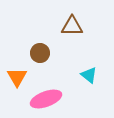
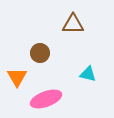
brown triangle: moved 1 px right, 2 px up
cyan triangle: moved 1 px left, 1 px up; rotated 24 degrees counterclockwise
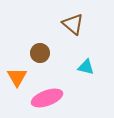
brown triangle: rotated 40 degrees clockwise
cyan triangle: moved 2 px left, 7 px up
pink ellipse: moved 1 px right, 1 px up
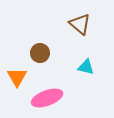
brown triangle: moved 7 px right
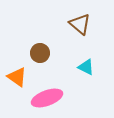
cyan triangle: rotated 12 degrees clockwise
orange triangle: rotated 25 degrees counterclockwise
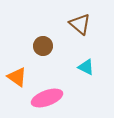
brown circle: moved 3 px right, 7 px up
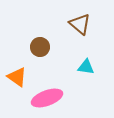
brown circle: moved 3 px left, 1 px down
cyan triangle: rotated 18 degrees counterclockwise
